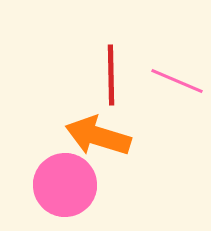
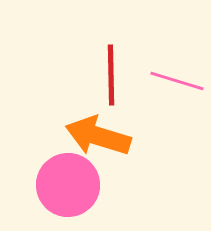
pink line: rotated 6 degrees counterclockwise
pink circle: moved 3 px right
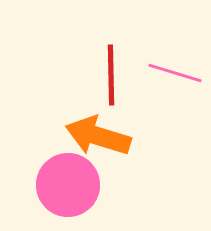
pink line: moved 2 px left, 8 px up
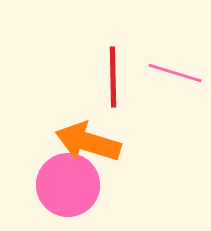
red line: moved 2 px right, 2 px down
orange arrow: moved 10 px left, 6 px down
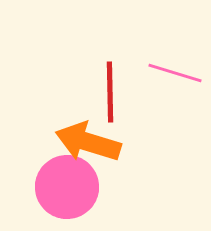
red line: moved 3 px left, 15 px down
pink circle: moved 1 px left, 2 px down
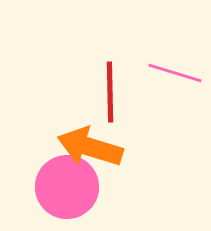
orange arrow: moved 2 px right, 5 px down
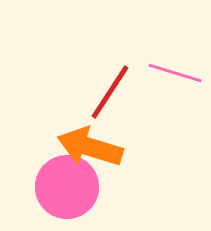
red line: rotated 34 degrees clockwise
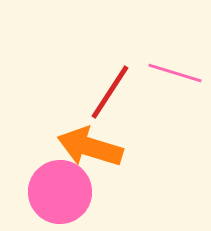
pink circle: moved 7 px left, 5 px down
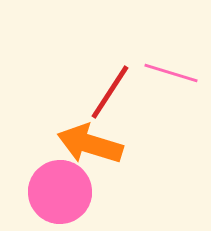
pink line: moved 4 px left
orange arrow: moved 3 px up
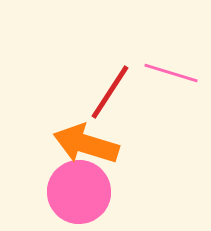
orange arrow: moved 4 px left
pink circle: moved 19 px right
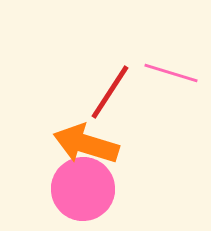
pink circle: moved 4 px right, 3 px up
